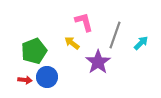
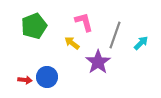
green pentagon: moved 25 px up
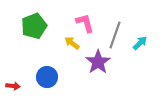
pink L-shape: moved 1 px right, 1 px down
cyan arrow: moved 1 px left
red arrow: moved 12 px left, 6 px down
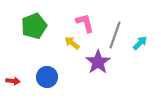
red arrow: moved 5 px up
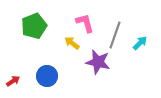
purple star: rotated 25 degrees counterclockwise
blue circle: moved 1 px up
red arrow: rotated 40 degrees counterclockwise
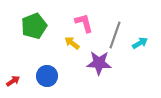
pink L-shape: moved 1 px left
cyan arrow: rotated 14 degrees clockwise
purple star: moved 1 px right, 1 px down; rotated 10 degrees counterclockwise
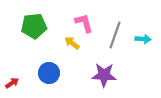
green pentagon: rotated 15 degrees clockwise
cyan arrow: moved 3 px right, 4 px up; rotated 35 degrees clockwise
purple star: moved 5 px right, 12 px down
blue circle: moved 2 px right, 3 px up
red arrow: moved 1 px left, 2 px down
